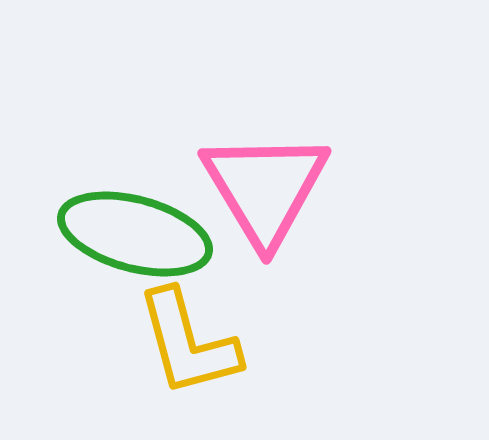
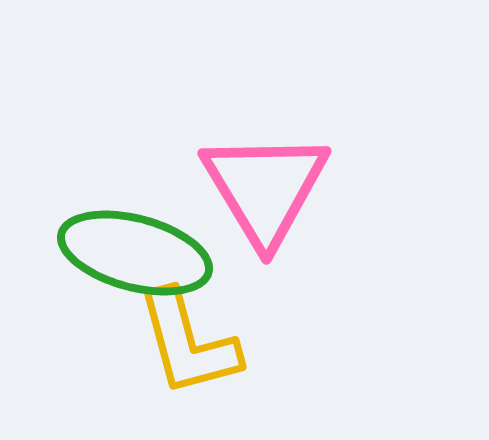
green ellipse: moved 19 px down
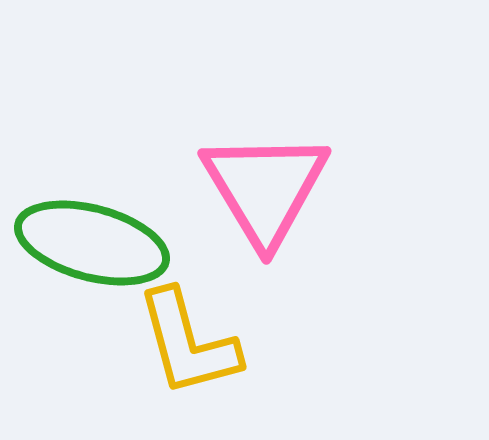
green ellipse: moved 43 px left, 10 px up
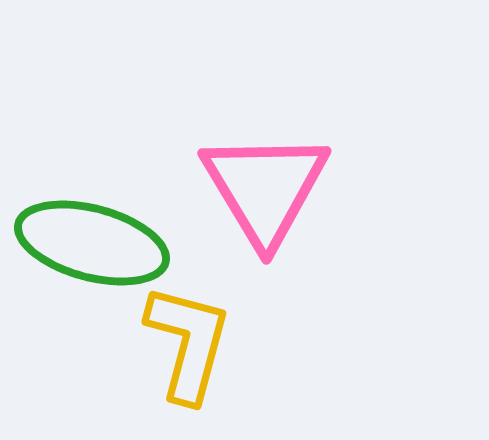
yellow L-shape: rotated 150 degrees counterclockwise
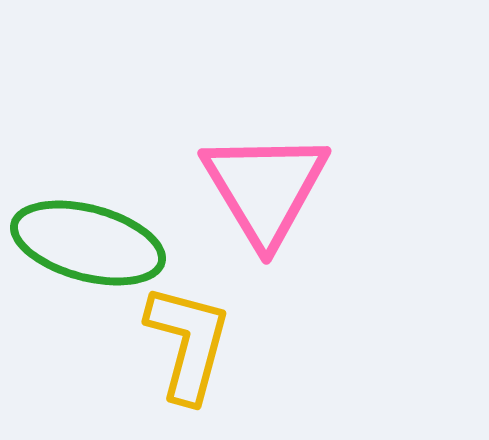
green ellipse: moved 4 px left
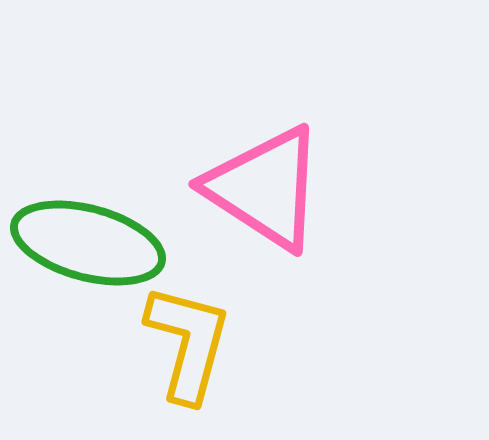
pink triangle: rotated 26 degrees counterclockwise
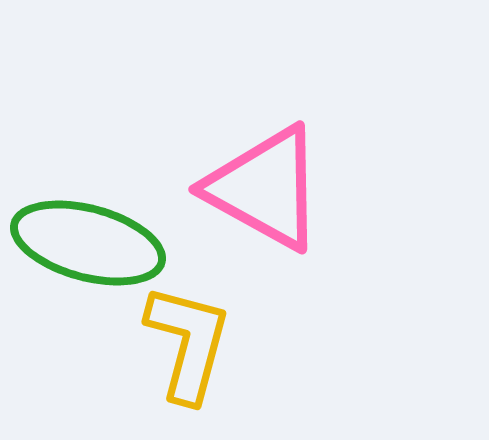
pink triangle: rotated 4 degrees counterclockwise
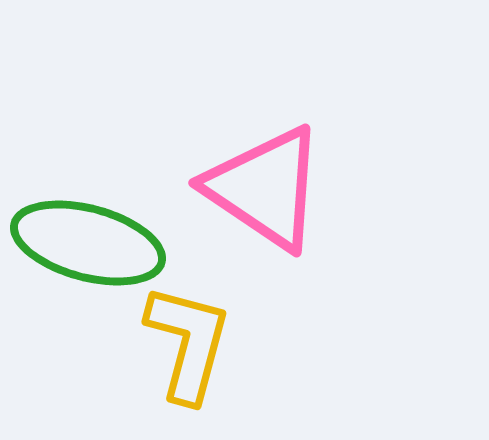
pink triangle: rotated 5 degrees clockwise
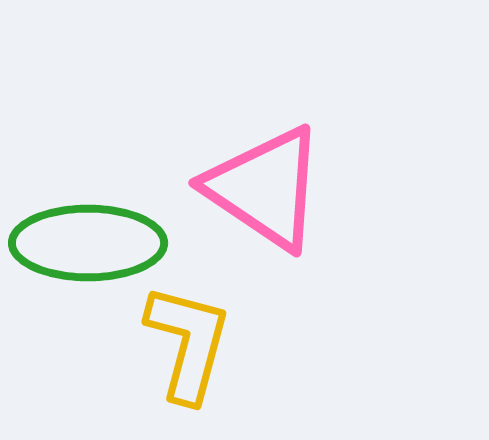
green ellipse: rotated 15 degrees counterclockwise
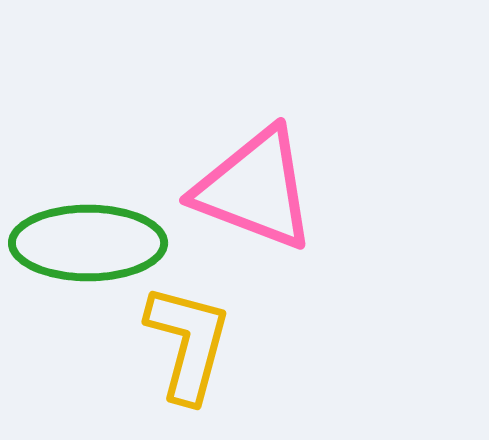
pink triangle: moved 10 px left, 1 px down; rotated 13 degrees counterclockwise
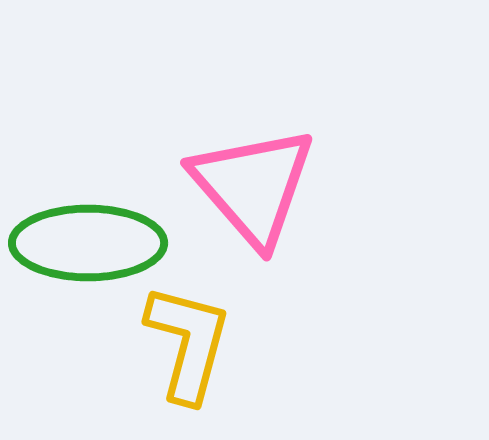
pink triangle: moved 2 px left, 3 px up; rotated 28 degrees clockwise
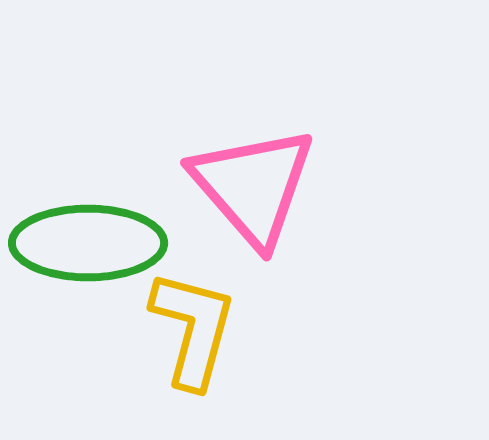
yellow L-shape: moved 5 px right, 14 px up
